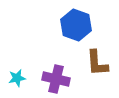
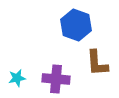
purple cross: rotated 8 degrees counterclockwise
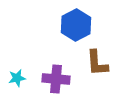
blue hexagon: rotated 12 degrees clockwise
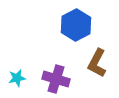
brown L-shape: rotated 32 degrees clockwise
purple cross: rotated 12 degrees clockwise
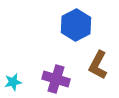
brown L-shape: moved 1 px right, 2 px down
cyan star: moved 4 px left, 4 px down
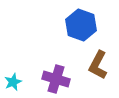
blue hexagon: moved 5 px right; rotated 12 degrees counterclockwise
cyan star: rotated 12 degrees counterclockwise
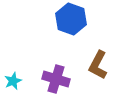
blue hexagon: moved 10 px left, 6 px up
cyan star: moved 1 px up
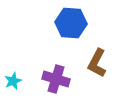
blue hexagon: moved 4 px down; rotated 16 degrees counterclockwise
brown L-shape: moved 1 px left, 2 px up
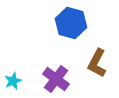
blue hexagon: rotated 12 degrees clockwise
purple cross: rotated 20 degrees clockwise
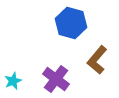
brown L-shape: moved 3 px up; rotated 12 degrees clockwise
